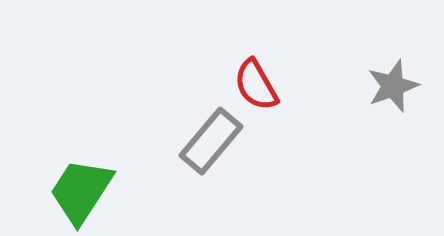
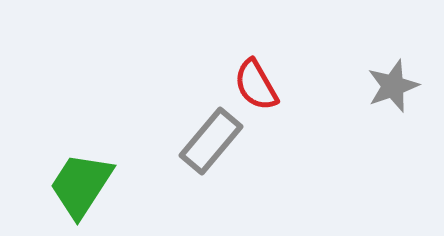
green trapezoid: moved 6 px up
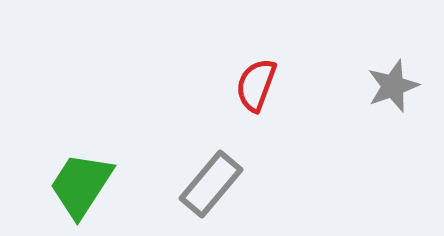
red semicircle: rotated 50 degrees clockwise
gray rectangle: moved 43 px down
